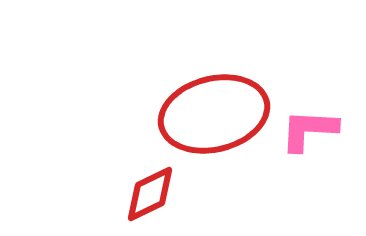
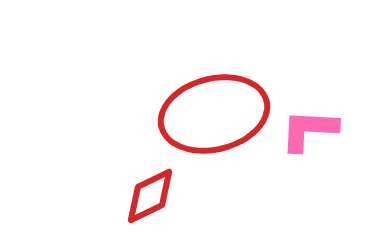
red diamond: moved 2 px down
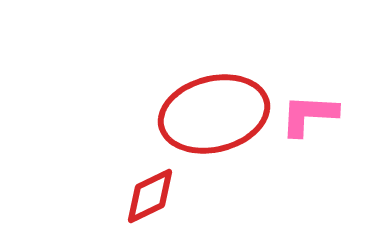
pink L-shape: moved 15 px up
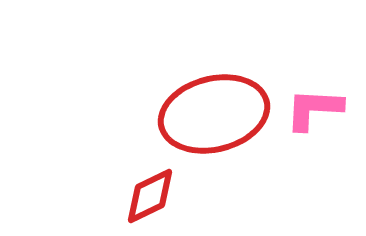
pink L-shape: moved 5 px right, 6 px up
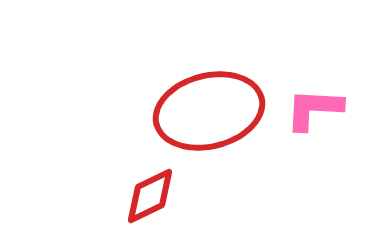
red ellipse: moved 5 px left, 3 px up
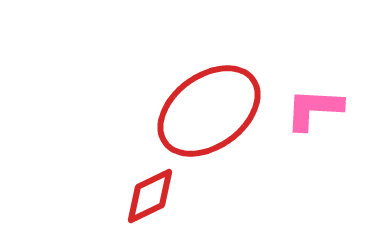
red ellipse: rotated 22 degrees counterclockwise
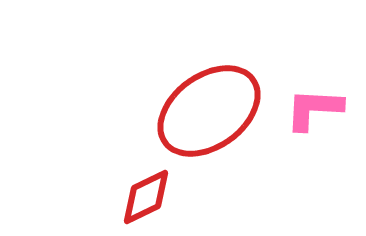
red diamond: moved 4 px left, 1 px down
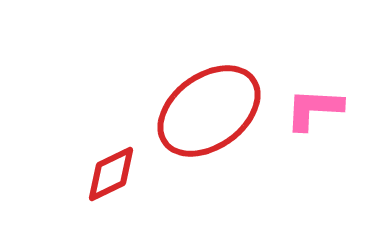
red diamond: moved 35 px left, 23 px up
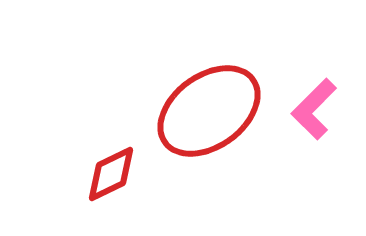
pink L-shape: rotated 48 degrees counterclockwise
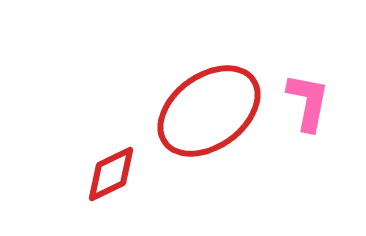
pink L-shape: moved 6 px left, 7 px up; rotated 146 degrees clockwise
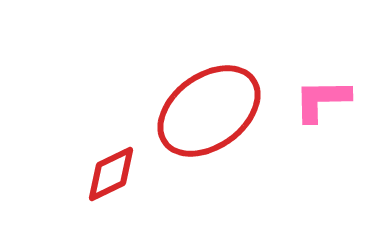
pink L-shape: moved 14 px right, 2 px up; rotated 102 degrees counterclockwise
